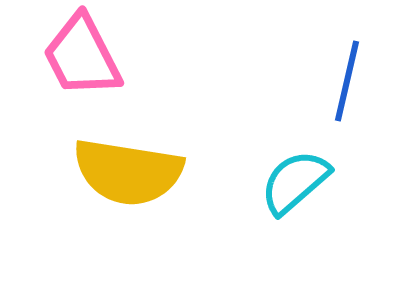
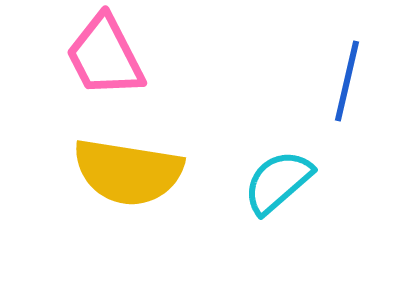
pink trapezoid: moved 23 px right
cyan semicircle: moved 17 px left
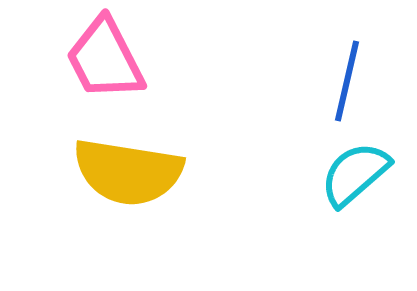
pink trapezoid: moved 3 px down
cyan semicircle: moved 77 px right, 8 px up
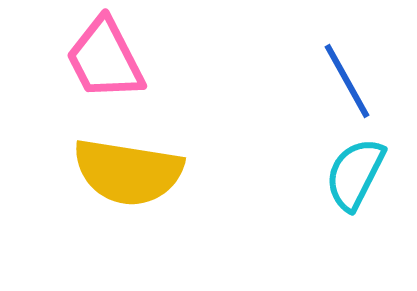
blue line: rotated 42 degrees counterclockwise
cyan semicircle: rotated 22 degrees counterclockwise
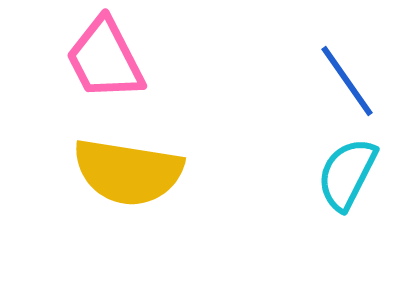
blue line: rotated 6 degrees counterclockwise
cyan semicircle: moved 8 px left
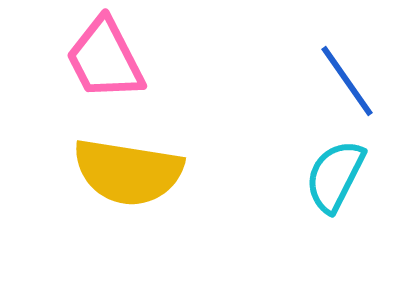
cyan semicircle: moved 12 px left, 2 px down
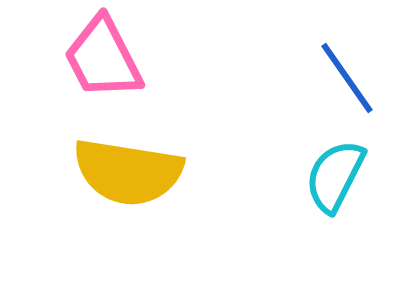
pink trapezoid: moved 2 px left, 1 px up
blue line: moved 3 px up
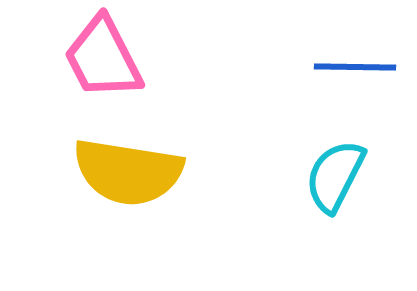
blue line: moved 8 px right, 11 px up; rotated 54 degrees counterclockwise
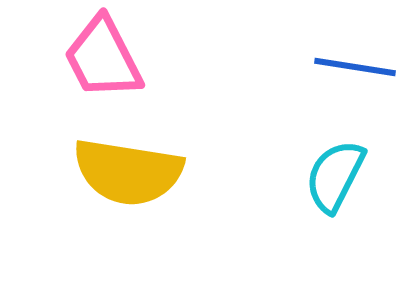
blue line: rotated 8 degrees clockwise
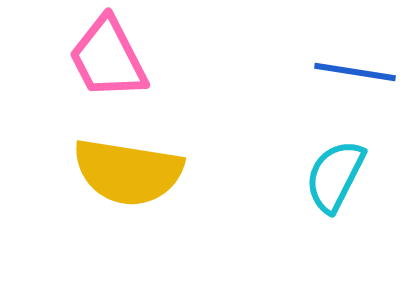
pink trapezoid: moved 5 px right
blue line: moved 5 px down
